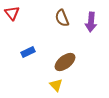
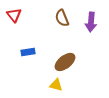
red triangle: moved 2 px right, 2 px down
blue rectangle: rotated 16 degrees clockwise
yellow triangle: rotated 32 degrees counterclockwise
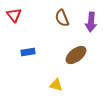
brown ellipse: moved 11 px right, 7 px up
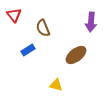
brown semicircle: moved 19 px left, 10 px down
blue rectangle: moved 2 px up; rotated 24 degrees counterclockwise
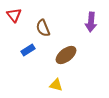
brown ellipse: moved 10 px left
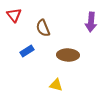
blue rectangle: moved 1 px left, 1 px down
brown ellipse: moved 2 px right; rotated 40 degrees clockwise
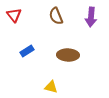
purple arrow: moved 5 px up
brown semicircle: moved 13 px right, 12 px up
yellow triangle: moved 5 px left, 2 px down
